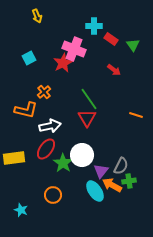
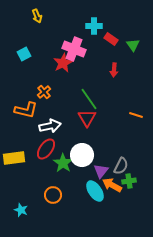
cyan square: moved 5 px left, 4 px up
red arrow: rotated 56 degrees clockwise
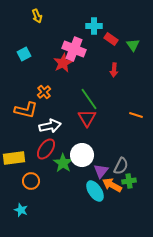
orange circle: moved 22 px left, 14 px up
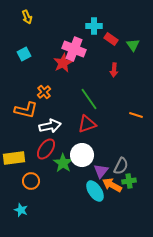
yellow arrow: moved 10 px left, 1 px down
red triangle: moved 6 px down; rotated 42 degrees clockwise
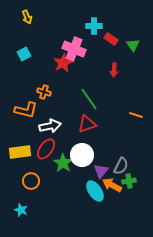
orange cross: rotated 32 degrees counterclockwise
yellow rectangle: moved 6 px right, 6 px up
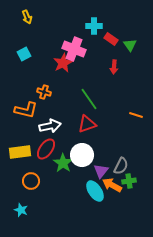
green triangle: moved 3 px left
red arrow: moved 3 px up
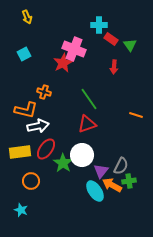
cyan cross: moved 5 px right, 1 px up
white arrow: moved 12 px left
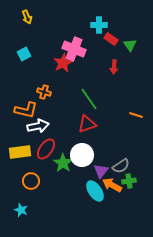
gray semicircle: rotated 30 degrees clockwise
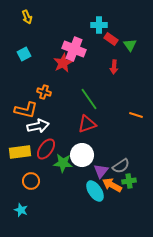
green star: rotated 30 degrees counterclockwise
